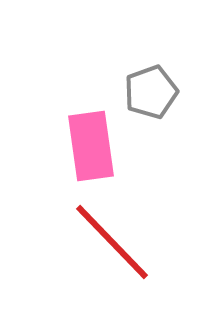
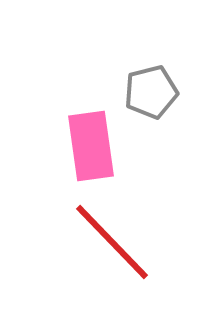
gray pentagon: rotated 6 degrees clockwise
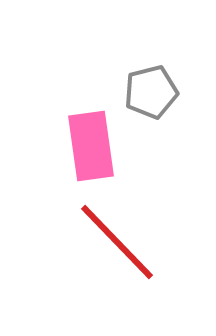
red line: moved 5 px right
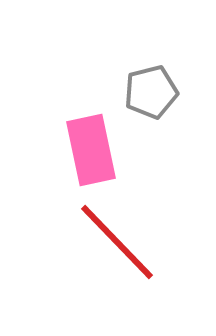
pink rectangle: moved 4 px down; rotated 4 degrees counterclockwise
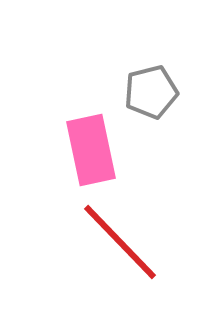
red line: moved 3 px right
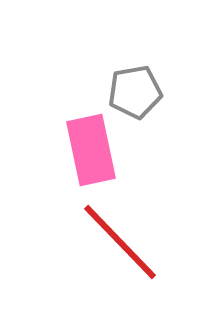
gray pentagon: moved 16 px left; rotated 4 degrees clockwise
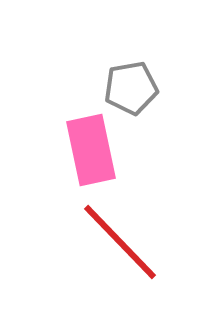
gray pentagon: moved 4 px left, 4 px up
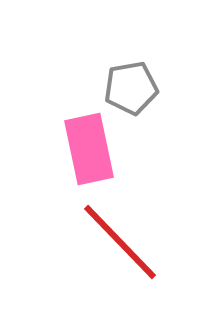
pink rectangle: moved 2 px left, 1 px up
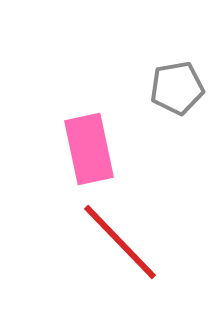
gray pentagon: moved 46 px right
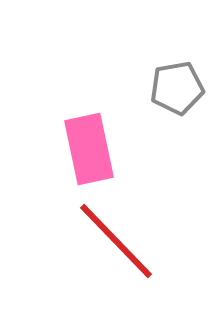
red line: moved 4 px left, 1 px up
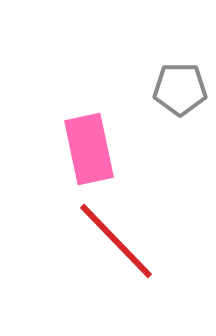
gray pentagon: moved 3 px right, 1 px down; rotated 10 degrees clockwise
